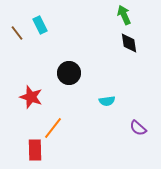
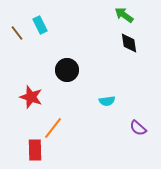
green arrow: rotated 30 degrees counterclockwise
black circle: moved 2 px left, 3 px up
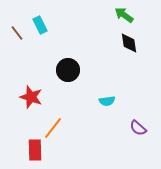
black circle: moved 1 px right
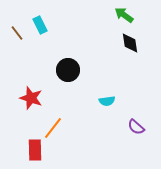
black diamond: moved 1 px right
red star: moved 1 px down
purple semicircle: moved 2 px left, 1 px up
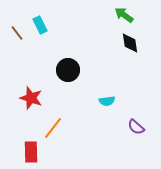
red rectangle: moved 4 px left, 2 px down
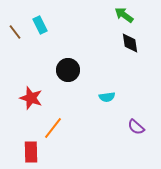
brown line: moved 2 px left, 1 px up
cyan semicircle: moved 4 px up
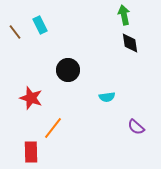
green arrow: rotated 42 degrees clockwise
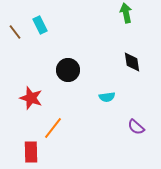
green arrow: moved 2 px right, 2 px up
black diamond: moved 2 px right, 19 px down
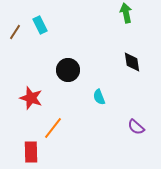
brown line: rotated 70 degrees clockwise
cyan semicircle: moved 8 px left; rotated 77 degrees clockwise
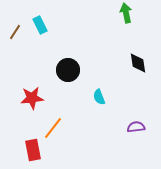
black diamond: moved 6 px right, 1 px down
red star: moved 1 px right; rotated 25 degrees counterclockwise
purple semicircle: rotated 132 degrees clockwise
red rectangle: moved 2 px right, 2 px up; rotated 10 degrees counterclockwise
